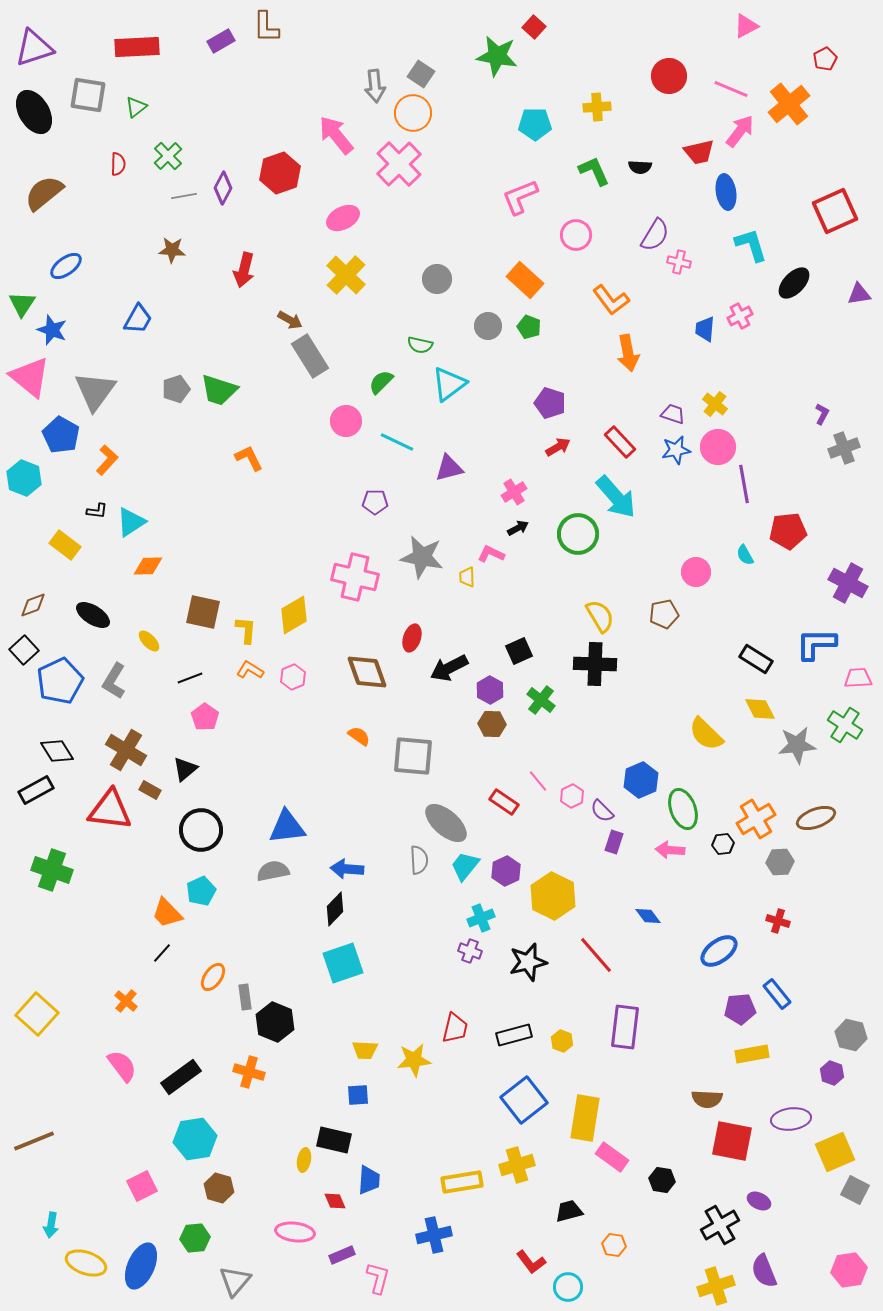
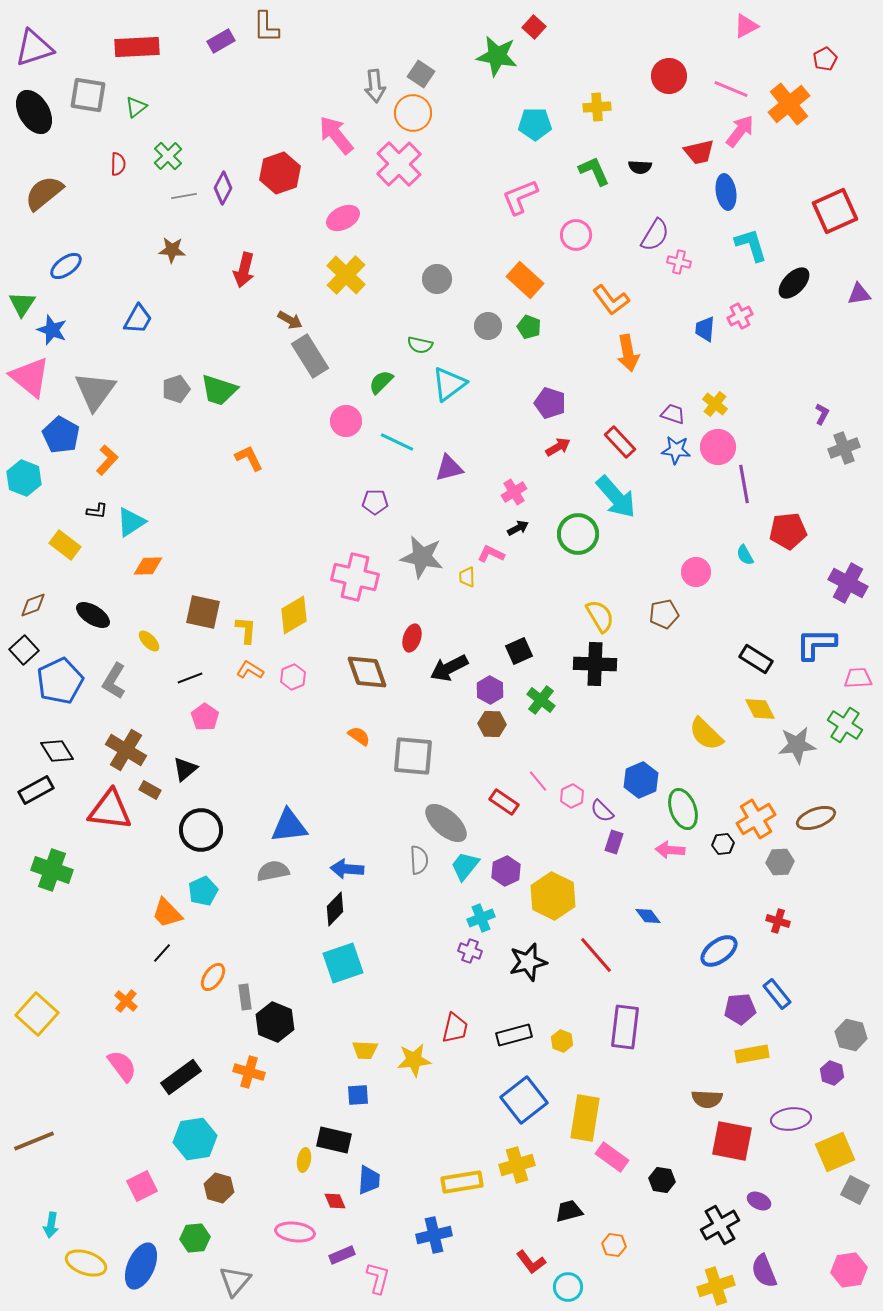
blue star at (676, 450): rotated 16 degrees clockwise
blue triangle at (287, 827): moved 2 px right, 1 px up
cyan pentagon at (201, 891): moved 2 px right
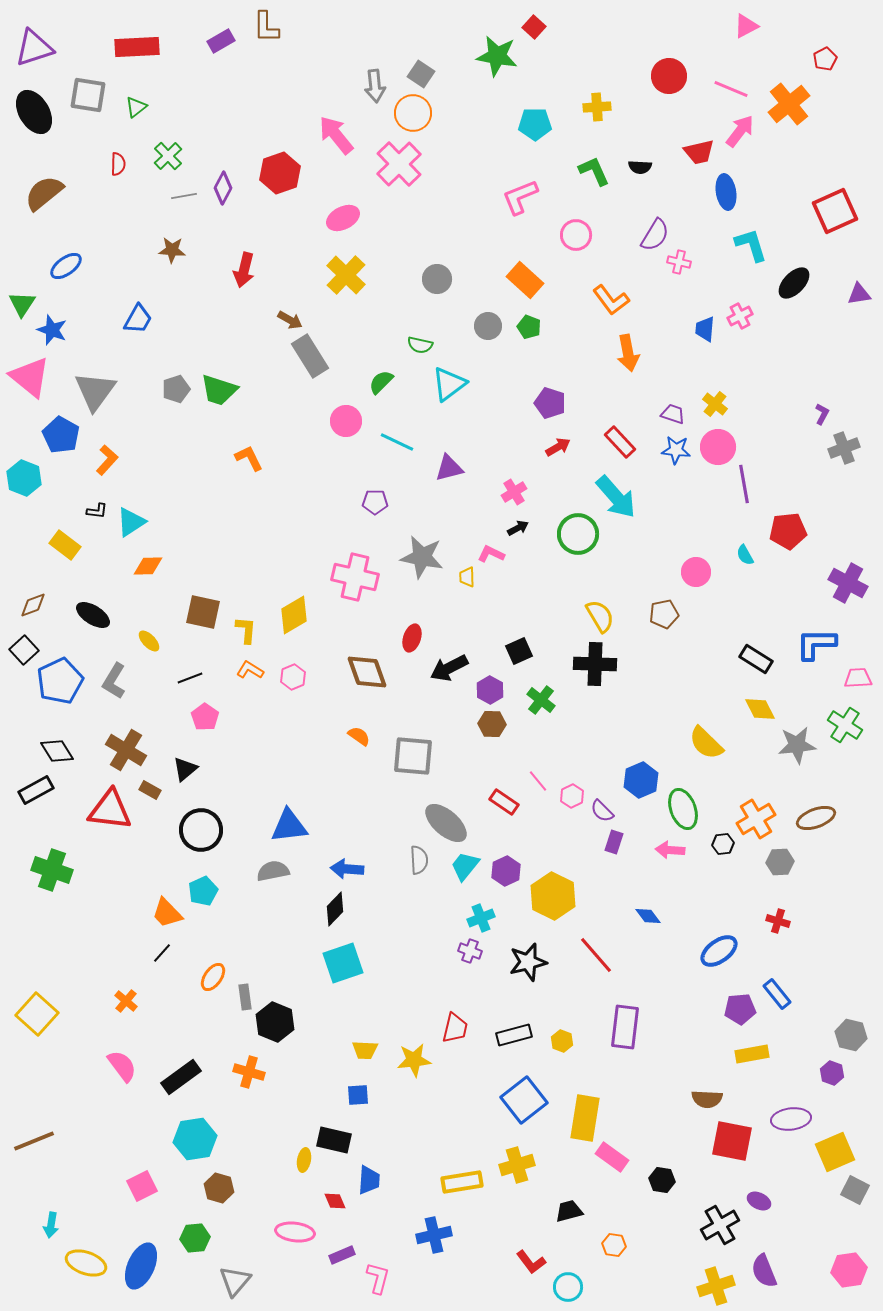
yellow semicircle at (706, 734): moved 9 px down
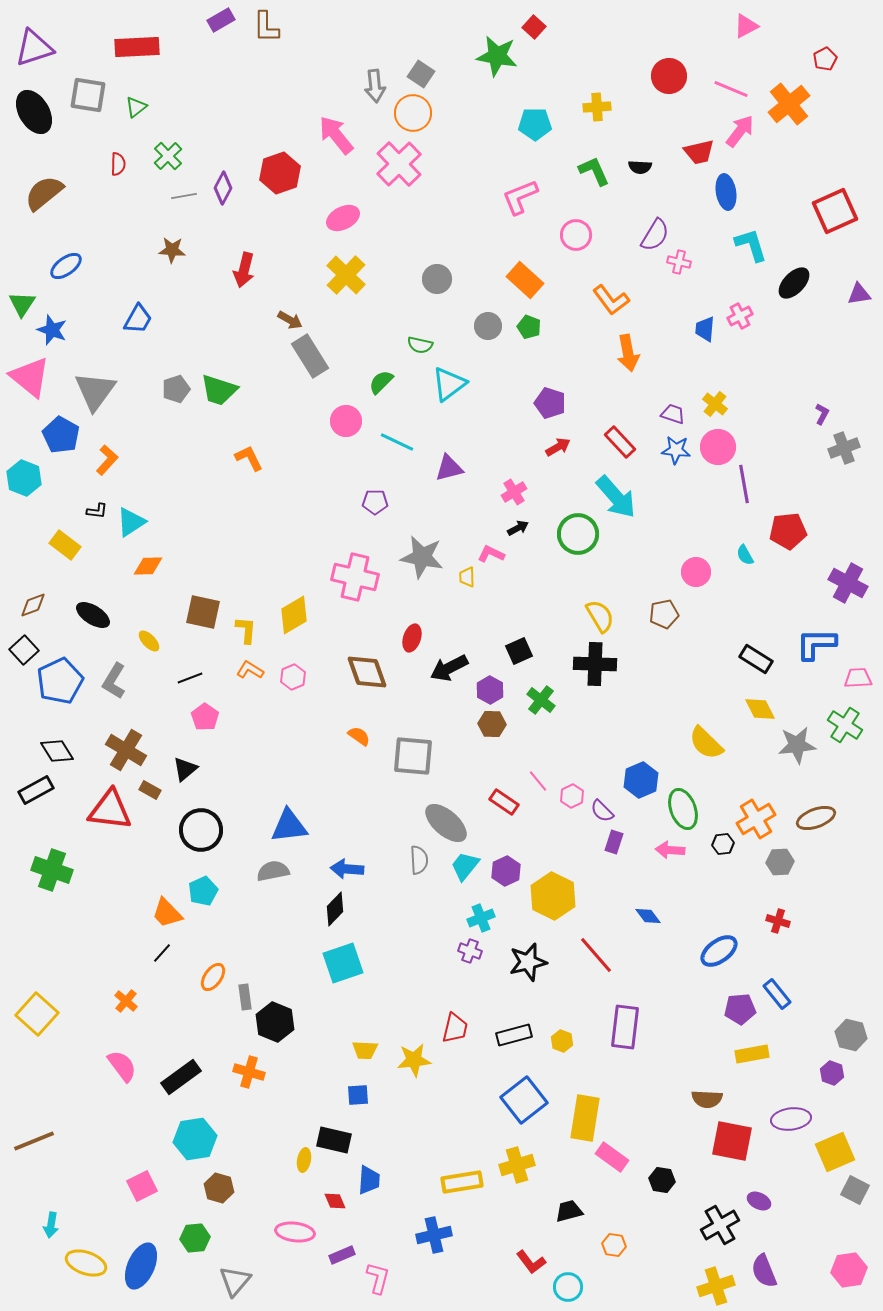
purple rectangle at (221, 41): moved 21 px up
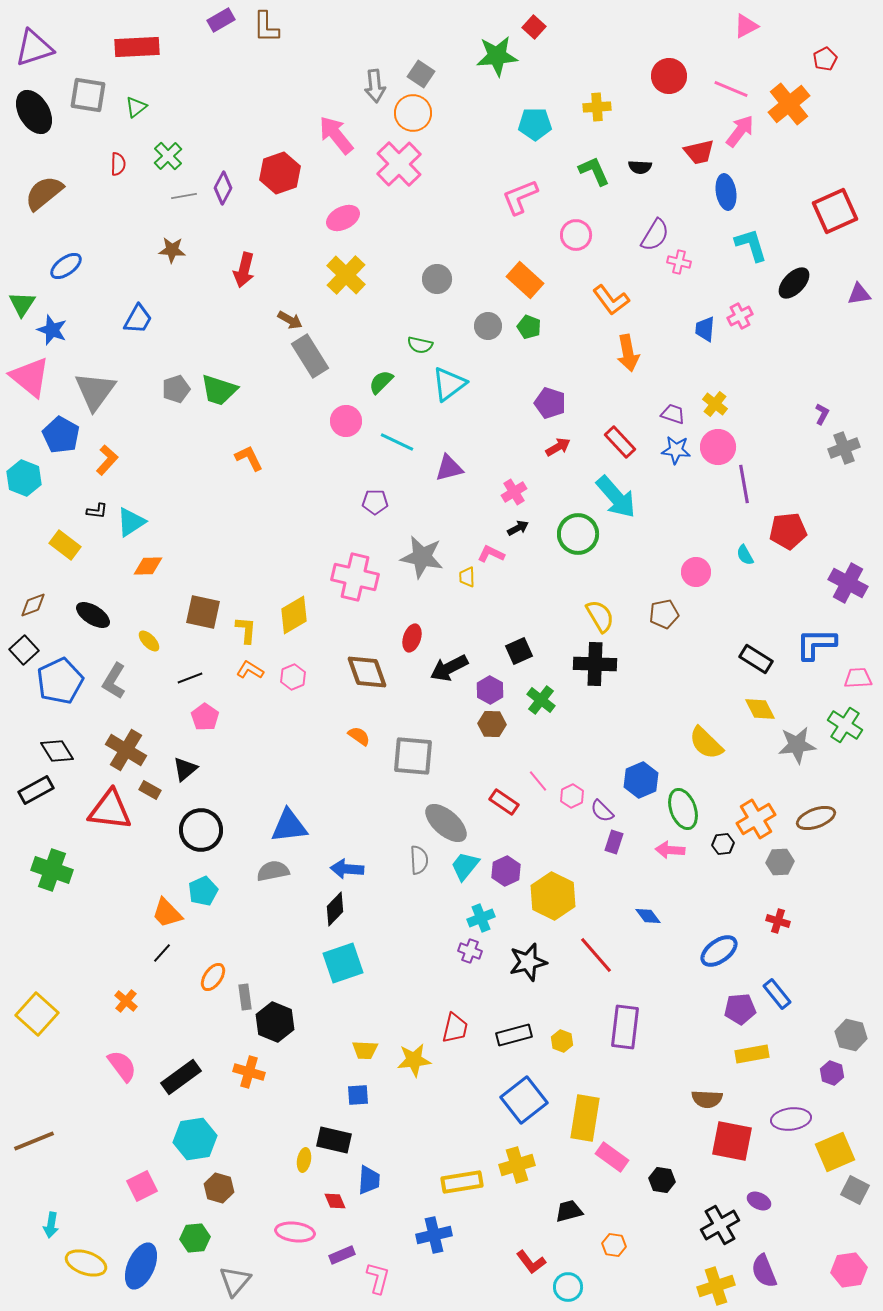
green star at (497, 56): rotated 15 degrees counterclockwise
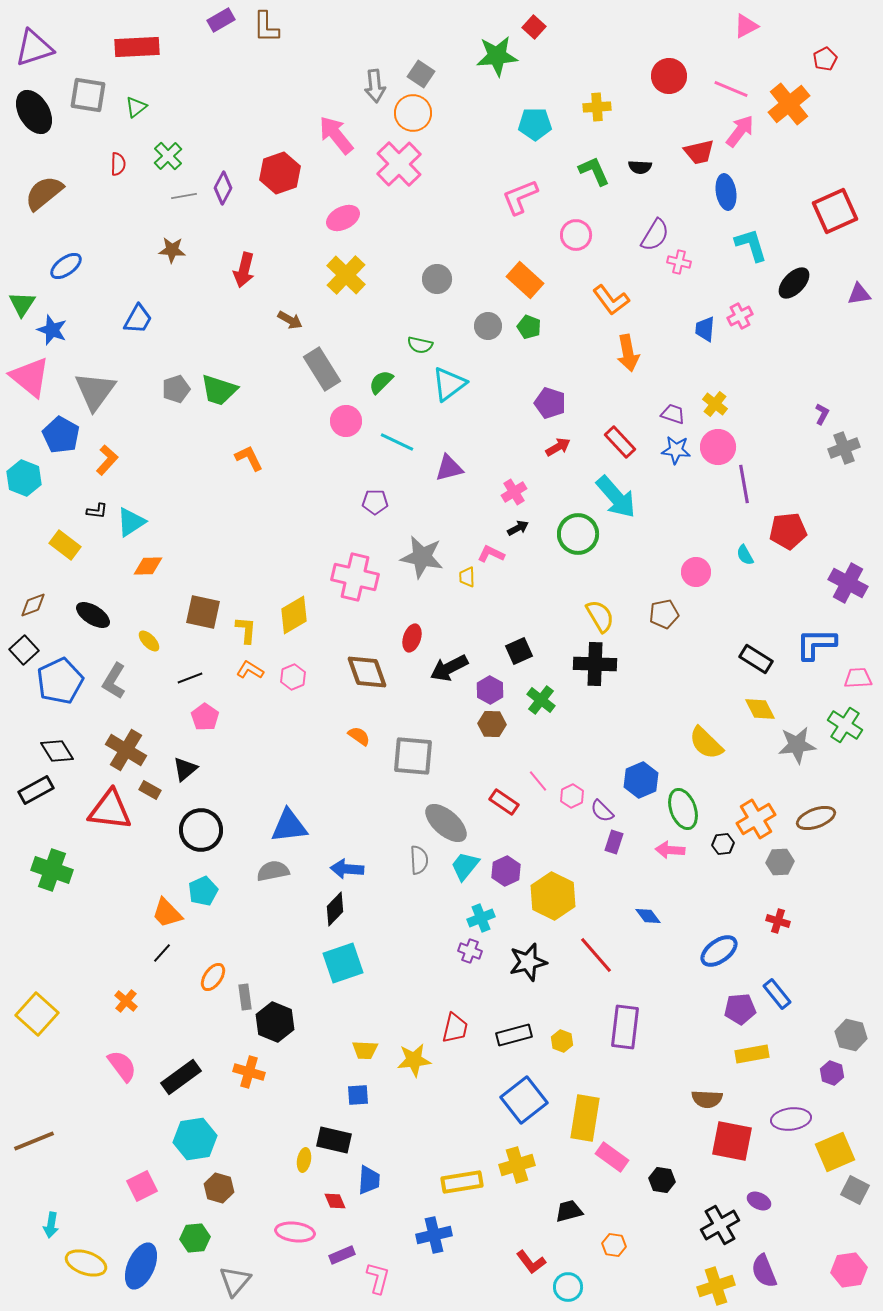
gray rectangle at (310, 356): moved 12 px right, 13 px down
